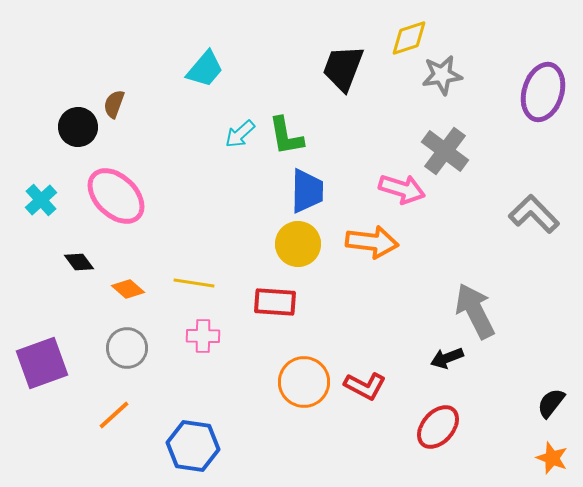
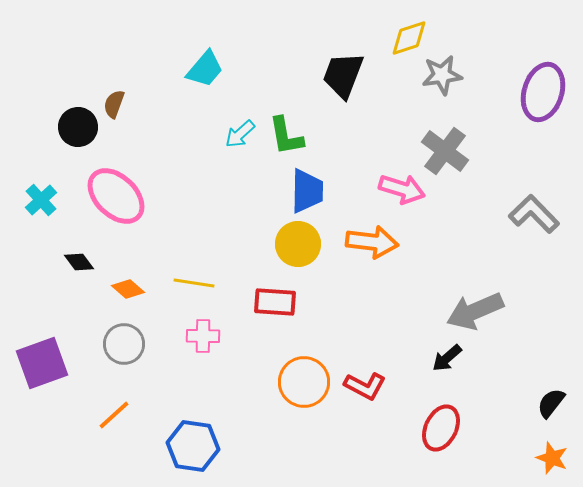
black trapezoid: moved 7 px down
gray arrow: rotated 86 degrees counterclockwise
gray circle: moved 3 px left, 4 px up
black arrow: rotated 20 degrees counterclockwise
red ellipse: moved 3 px right, 1 px down; rotated 15 degrees counterclockwise
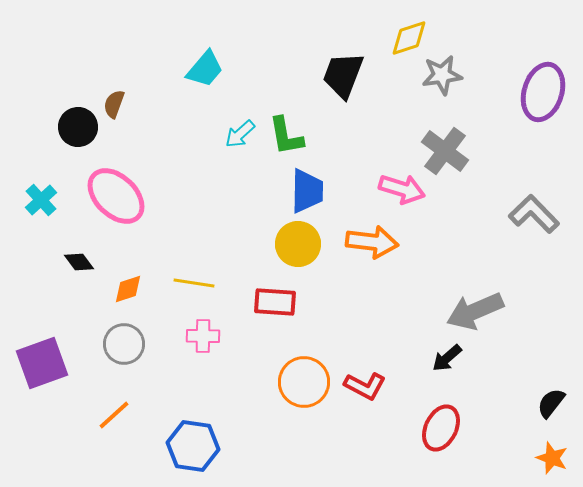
orange diamond: rotated 60 degrees counterclockwise
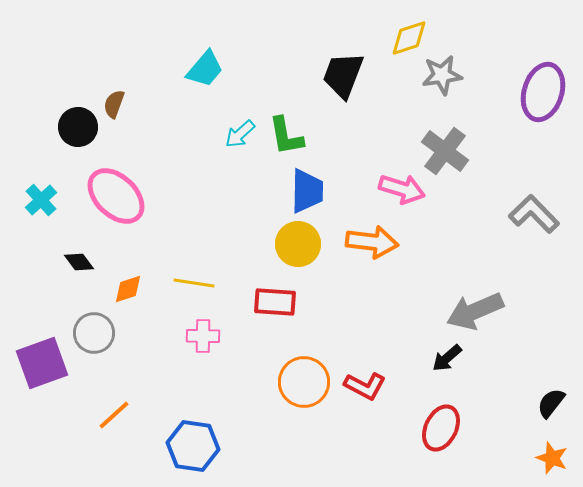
gray circle: moved 30 px left, 11 px up
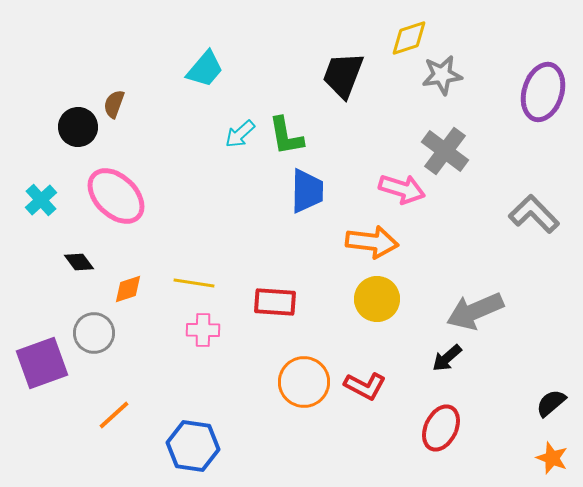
yellow circle: moved 79 px right, 55 px down
pink cross: moved 6 px up
black semicircle: rotated 12 degrees clockwise
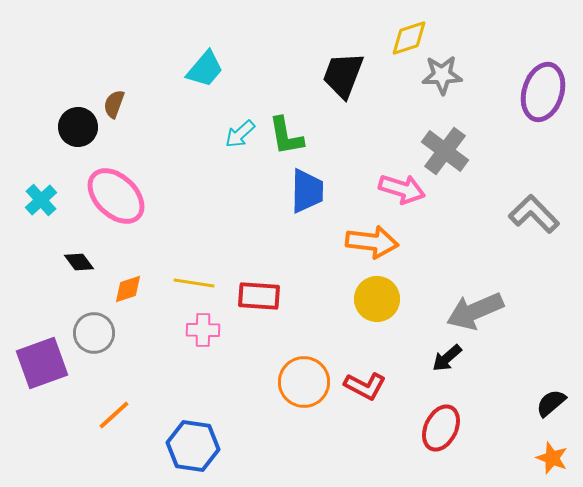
gray star: rotated 6 degrees clockwise
red rectangle: moved 16 px left, 6 px up
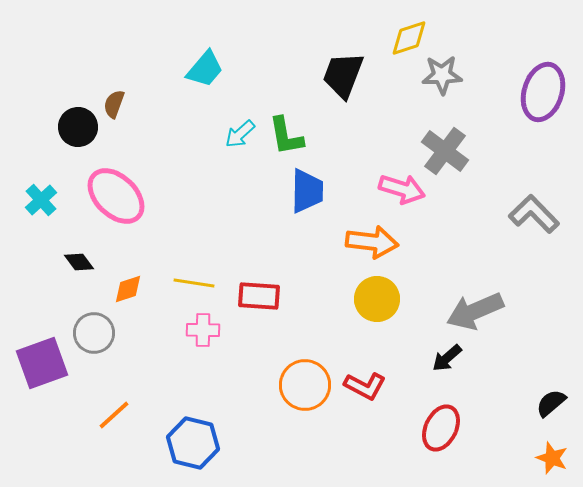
orange circle: moved 1 px right, 3 px down
blue hexagon: moved 3 px up; rotated 6 degrees clockwise
